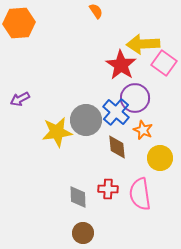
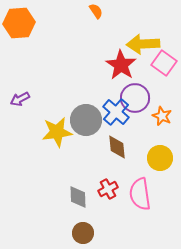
orange star: moved 19 px right, 14 px up
red cross: rotated 30 degrees counterclockwise
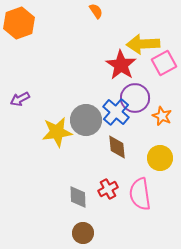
orange hexagon: rotated 16 degrees counterclockwise
pink square: rotated 25 degrees clockwise
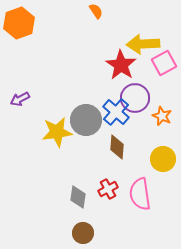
brown diamond: rotated 10 degrees clockwise
yellow circle: moved 3 px right, 1 px down
gray diamond: rotated 10 degrees clockwise
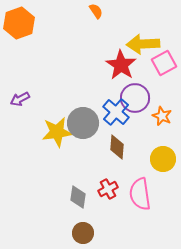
gray circle: moved 3 px left, 3 px down
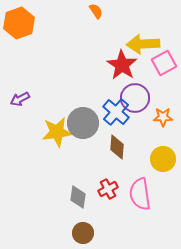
red star: moved 1 px right
orange star: moved 1 px right, 1 px down; rotated 24 degrees counterclockwise
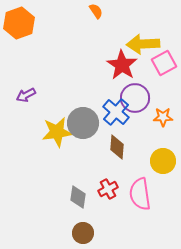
purple arrow: moved 6 px right, 4 px up
yellow circle: moved 2 px down
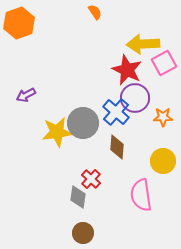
orange semicircle: moved 1 px left, 1 px down
red star: moved 5 px right, 5 px down; rotated 8 degrees counterclockwise
red cross: moved 17 px left, 10 px up; rotated 18 degrees counterclockwise
pink semicircle: moved 1 px right, 1 px down
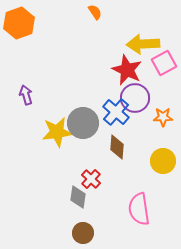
purple arrow: rotated 102 degrees clockwise
pink semicircle: moved 2 px left, 14 px down
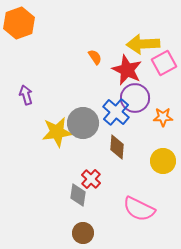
orange semicircle: moved 45 px down
gray diamond: moved 2 px up
pink semicircle: rotated 56 degrees counterclockwise
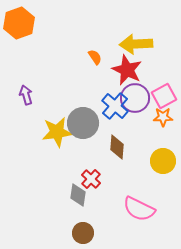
yellow arrow: moved 7 px left
pink square: moved 33 px down
blue cross: moved 1 px left, 6 px up
